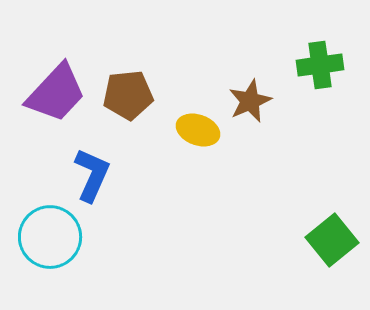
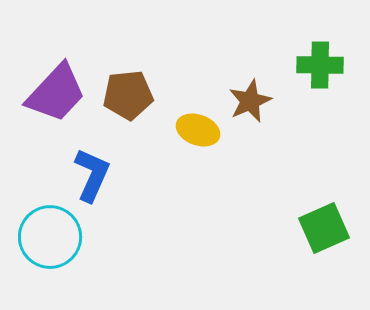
green cross: rotated 9 degrees clockwise
green square: moved 8 px left, 12 px up; rotated 15 degrees clockwise
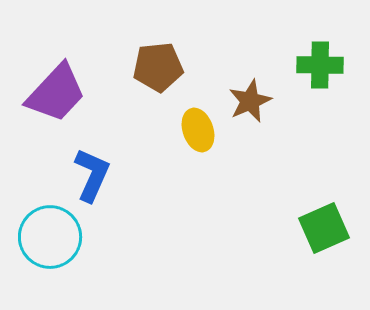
brown pentagon: moved 30 px right, 28 px up
yellow ellipse: rotated 51 degrees clockwise
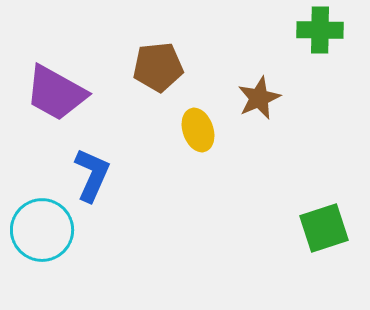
green cross: moved 35 px up
purple trapezoid: rotated 76 degrees clockwise
brown star: moved 9 px right, 3 px up
green square: rotated 6 degrees clockwise
cyan circle: moved 8 px left, 7 px up
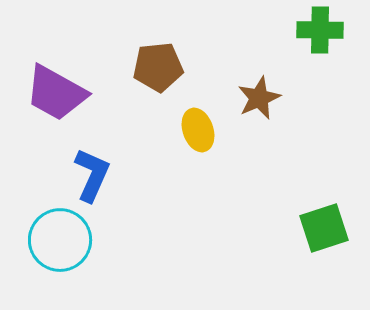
cyan circle: moved 18 px right, 10 px down
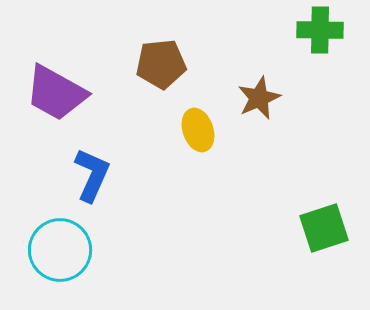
brown pentagon: moved 3 px right, 3 px up
cyan circle: moved 10 px down
